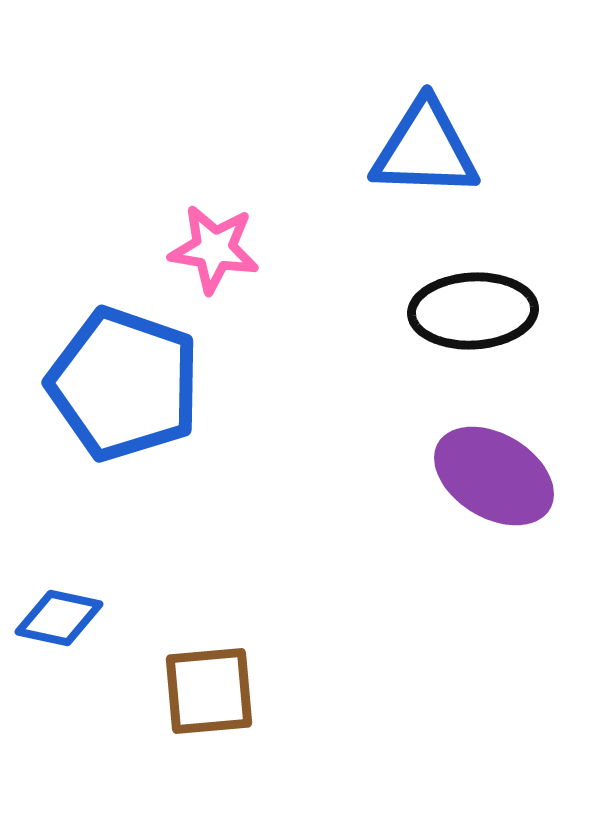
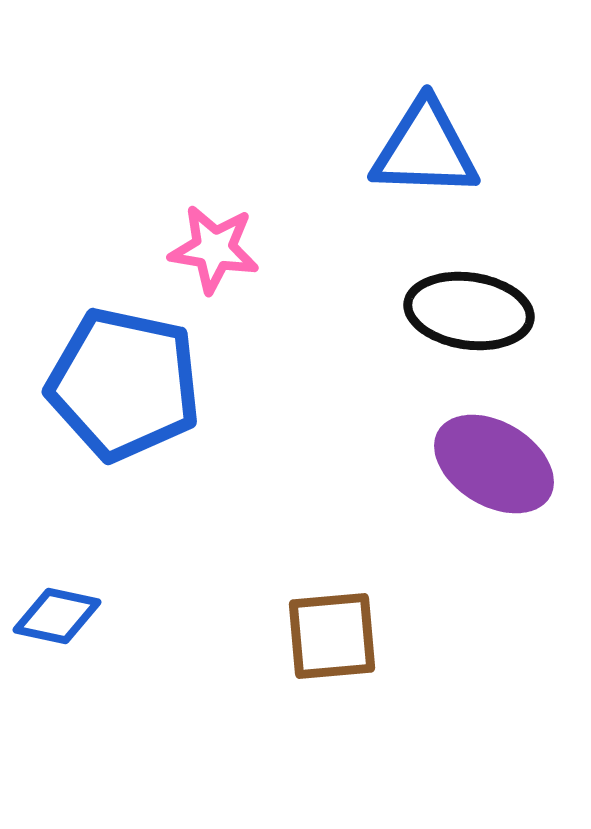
black ellipse: moved 4 px left; rotated 11 degrees clockwise
blue pentagon: rotated 7 degrees counterclockwise
purple ellipse: moved 12 px up
blue diamond: moved 2 px left, 2 px up
brown square: moved 123 px right, 55 px up
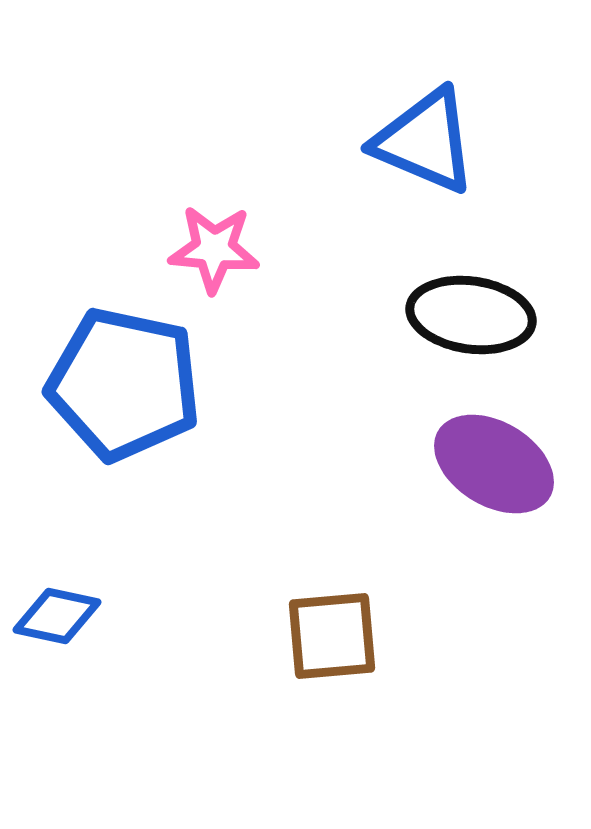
blue triangle: moved 8 px up; rotated 21 degrees clockwise
pink star: rotated 4 degrees counterclockwise
black ellipse: moved 2 px right, 4 px down
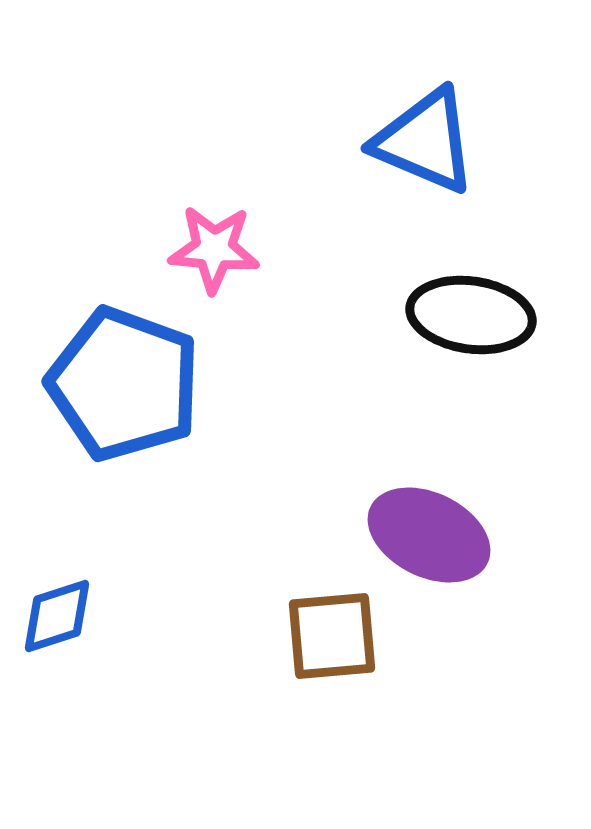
blue pentagon: rotated 8 degrees clockwise
purple ellipse: moved 65 px left, 71 px down; rotated 5 degrees counterclockwise
blue diamond: rotated 30 degrees counterclockwise
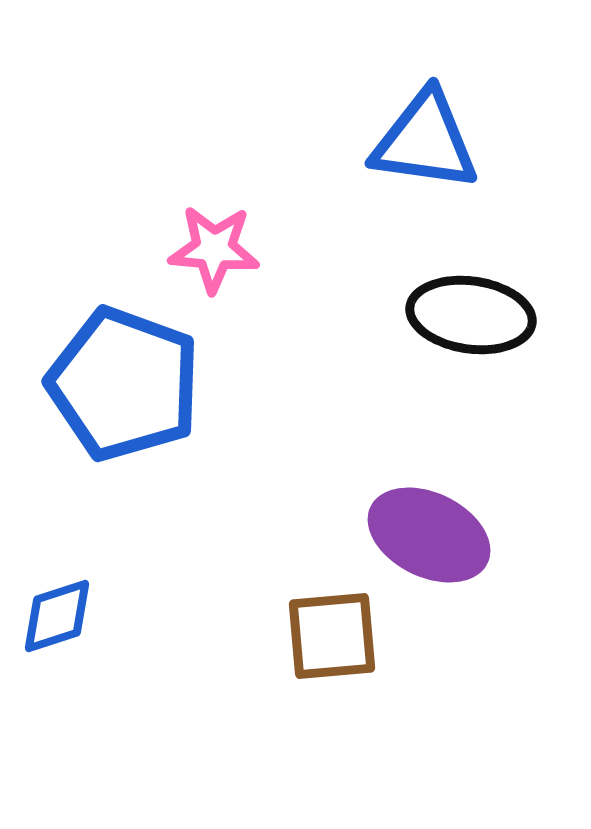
blue triangle: rotated 15 degrees counterclockwise
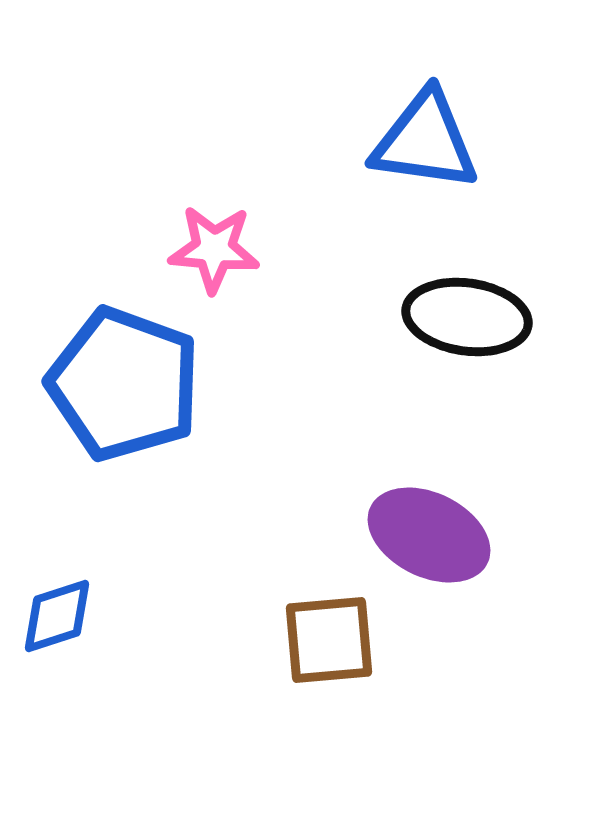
black ellipse: moved 4 px left, 2 px down
brown square: moved 3 px left, 4 px down
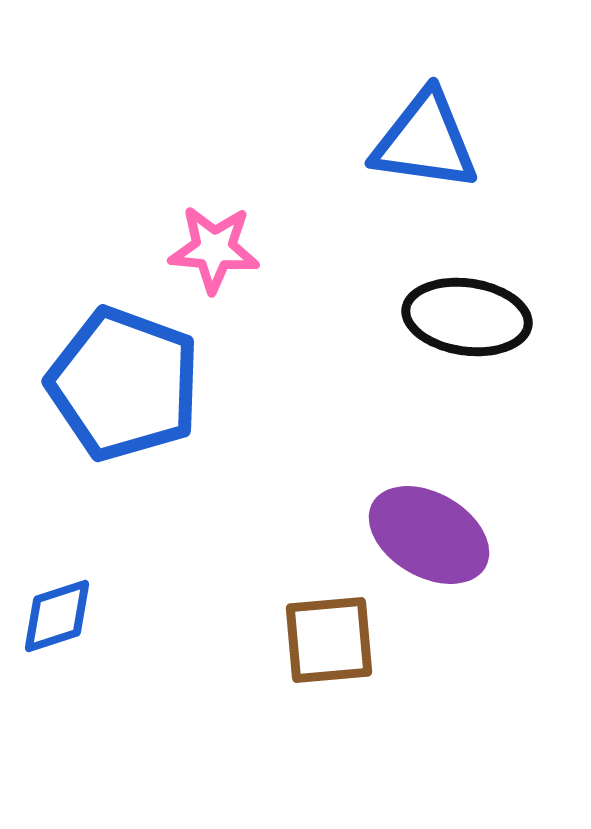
purple ellipse: rotated 4 degrees clockwise
